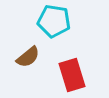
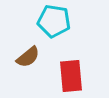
red rectangle: moved 1 px left, 1 px down; rotated 12 degrees clockwise
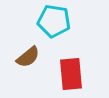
red rectangle: moved 2 px up
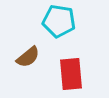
cyan pentagon: moved 5 px right
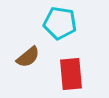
cyan pentagon: moved 1 px right, 2 px down
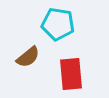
cyan pentagon: moved 2 px left, 1 px down
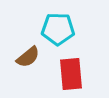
cyan pentagon: moved 5 px down; rotated 8 degrees counterclockwise
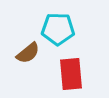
brown semicircle: moved 4 px up
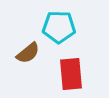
cyan pentagon: moved 1 px right, 2 px up
